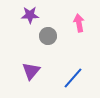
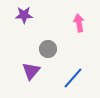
purple star: moved 6 px left
gray circle: moved 13 px down
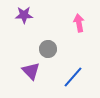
purple triangle: rotated 24 degrees counterclockwise
blue line: moved 1 px up
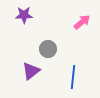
pink arrow: moved 3 px right, 1 px up; rotated 60 degrees clockwise
purple triangle: rotated 36 degrees clockwise
blue line: rotated 35 degrees counterclockwise
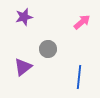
purple star: moved 2 px down; rotated 12 degrees counterclockwise
purple triangle: moved 8 px left, 4 px up
blue line: moved 6 px right
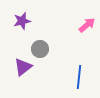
purple star: moved 2 px left, 4 px down
pink arrow: moved 5 px right, 3 px down
gray circle: moved 8 px left
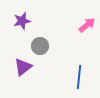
gray circle: moved 3 px up
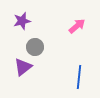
pink arrow: moved 10 px left, 1 px down
gray circle: moved 5 px left, 1 px down
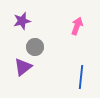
pink arrow: rotated 30 degrees counterclockwise
blue line: moved 2 px right
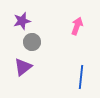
gray circle: moved 3 px left, 5 px up
